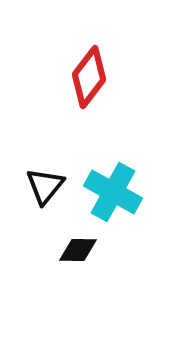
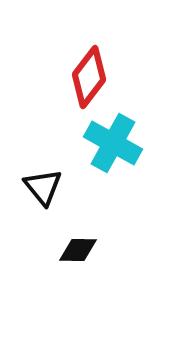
black triangle: moved 2 px left, 1 px down; rotated 18 degrees counterclockwise
cyan cross: moved 49 px up
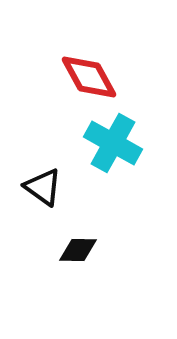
red diamond: rotated 66 degrees counterclockwise
black triangle: rotated 15 degrees counterclockwise
